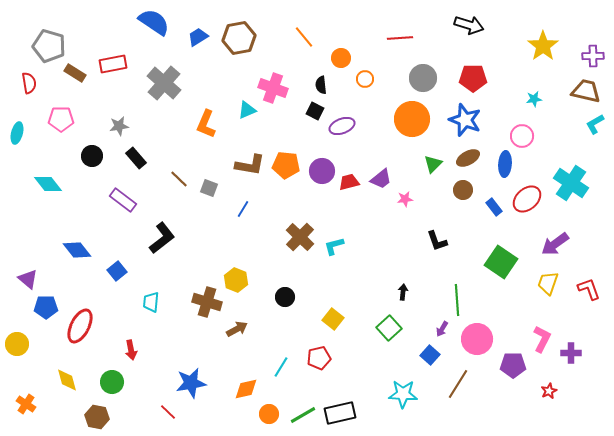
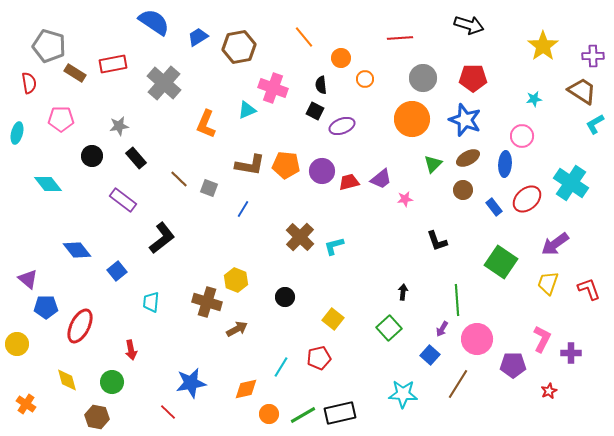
brown hexagon at (239, 38): moved 9 px down
brown trapezoid at (586, 91): moved 4 px left; rotated 20 degrees clockwise
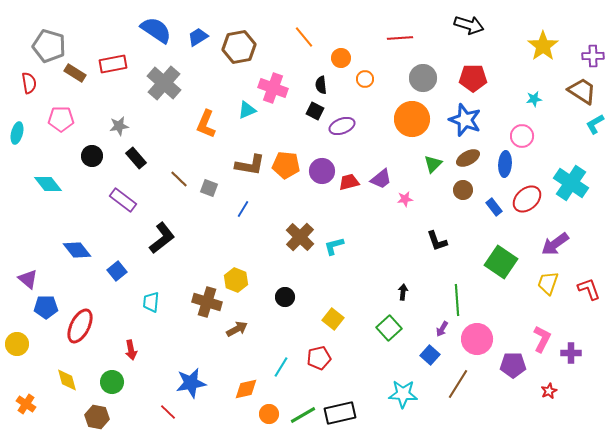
blue semicircle at (154, 22): moved 2 px right, 8 px down
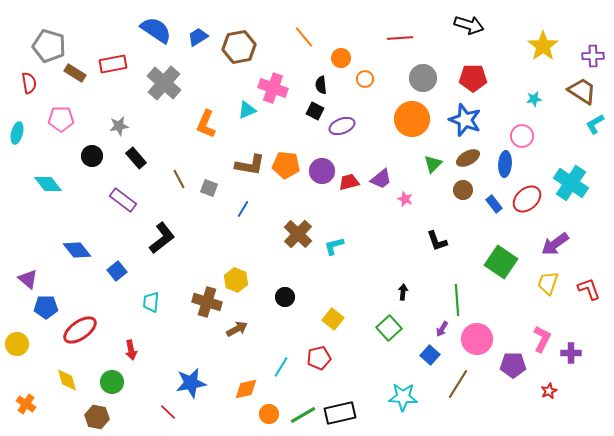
brown line at (179, 179): rotated 18 degrees clockwise
pink star at (405, 199): rotated 28 degrees clockwise
blue rectangle at (494, 207): moved 3 px up
brown cross at (300, 237): moved 2 px left, 3 px up
red ellipse at (80, 326): moved 4 px down; rotated 28 degrees clockwise
cyan star at (403, 394): moved 3 px down
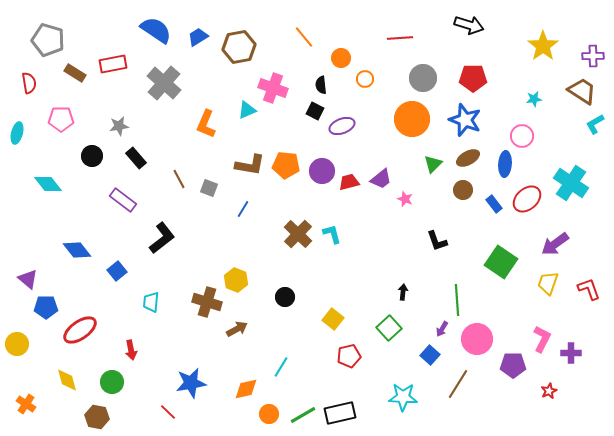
gray pentagon at (49, 46): moved 1 px left, 6 px up
cyan L-shape at (334, 246): moved 2 px left, 12 px up; rotated 90 degrees clockwise
red pentagon at (319, 358): moved 30 px right, 2 px up
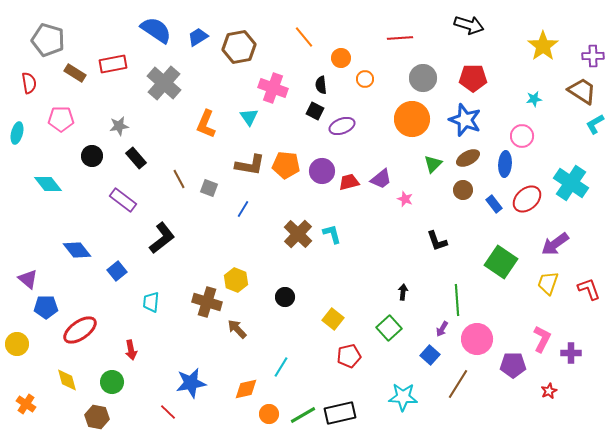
cyan triangle at (247, 110): moved 2 px right, 7 px down; rotated 42 degrees counterclockwise
brown arrow at (237, 329): rotated 105 degrees counterclockwise
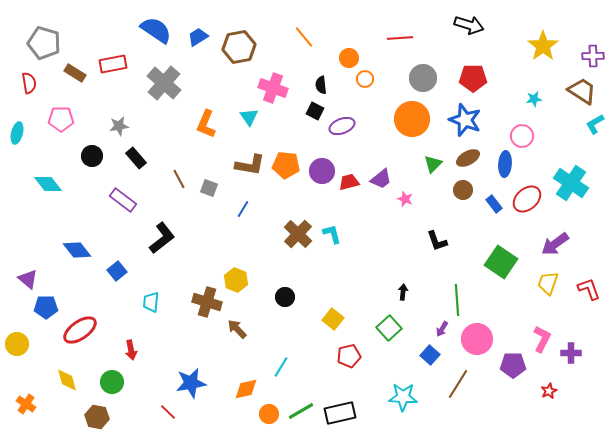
gray pentagon at (48, 40): moved 4 px left, 3 px down
orange circle at (341, 58): moved 8 px right
green line at (303, 415): moved 2 px left, 4 px up
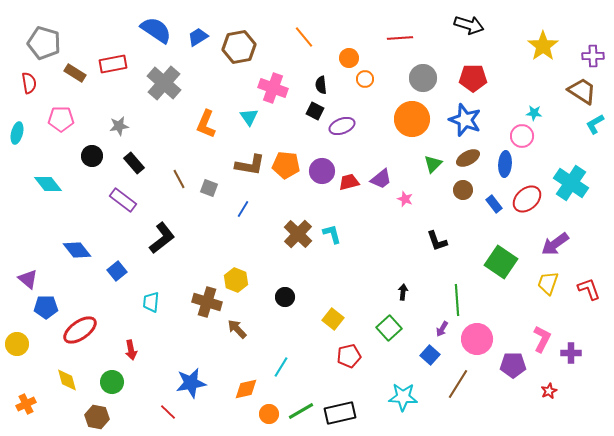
cyan star at (534, 99): moved 14 px down; rotated 14 degrees clockwise
black rectangle at (136, 158): moved 2 px left, 5 px down
orange cross at (26, 404): rotated 30 degrees clockwise
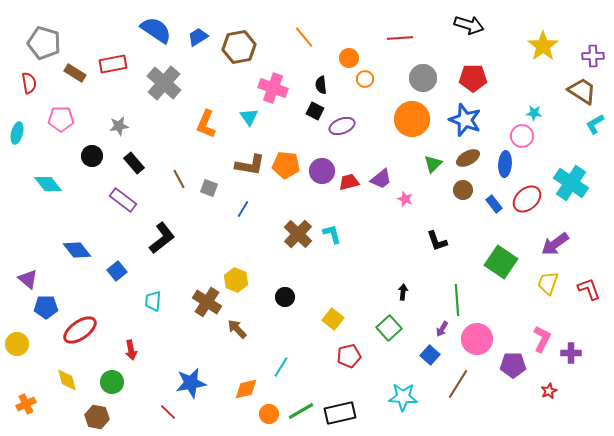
cyan trapezoid at (151, 302): moved 2 px right, 1 px up
brown cross at (207, 302): rotated 16 degrees clockwise
